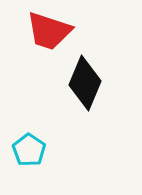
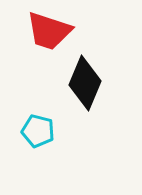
cyan pentagon: moved 9 px right, 19 px up; rotated 20 degrees counterclockwise
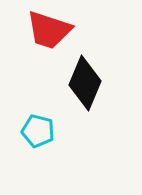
red trapezoid: moved 1 px up
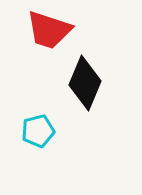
cyan pentagon: rotated 28 degrees counterclockwise
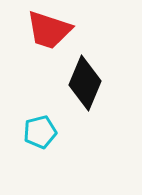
cyan pentagon: moved 2 px right, 1 px down
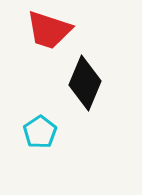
cyan pentagon: rotated 20 degrees counterclockwise
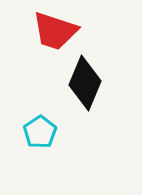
red trapezoid: moved 6 px right, 1 px down
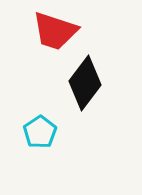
black diamond: rotated 14 degrees clockwise
